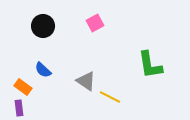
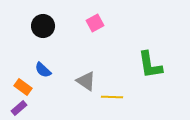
yellow line: moved 2 px right; rotated 25 degrees counterclockwise
purple rectangle: rotated 56 degrees clockwise
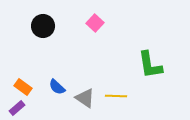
pink square: rotated 18 degrees counterclockwise
blue semicircle: moved 14 px right, 17 px down
gray triangle: moved 1 px left, 17 px down
yellow line: moved 4 px right, 1 px up
purple rectangle: moved 2 px left
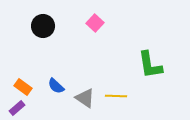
blue semicircle: moved 1 px left, 1 px up
